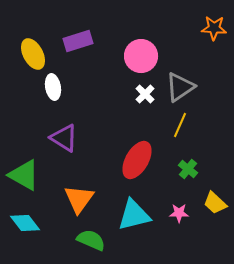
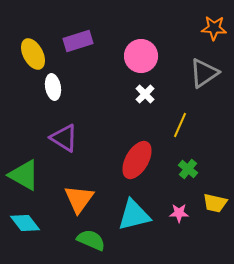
gray triangle: moved 24 px right, 14 px up
yellow trapezoid: rotated 30 degrees counterclockwise
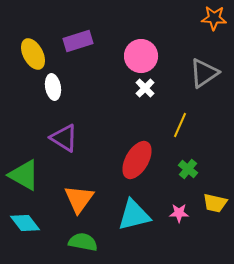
orange star: moved 10 px up
white cross: moved 6 px up
green semicircle: moved 8 px left, 2 px down; rotated 12 degrees counterclockwise
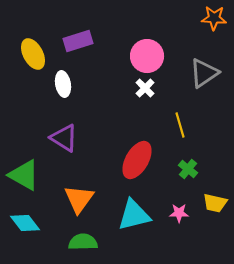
pink circle: moved 6 px right
white ellipse: moved 10 px right, 3 px up
yellow line: rotated 40 degrees counterclockwise
green semicircle: rotated 12 degrees counterclockwise
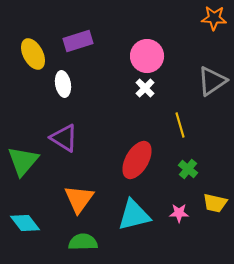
gray triangle: moved 8 px right, 8 px down
green triangle: moved 1 px left, 14 px up; rotated 40 degrees clockwise
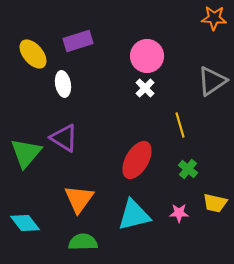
yellow ellipse: rotated 12 degrees counterclockwise
green triangle: moved 3 px right, 8 px up
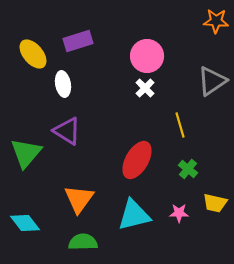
orange star: moved 2 px right, 3 px down
purple triangle: moved 3 px right, 7 px up
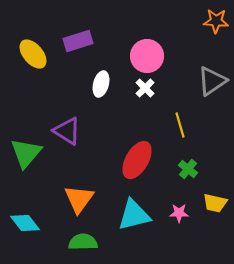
white ellipse: moved 38 px right; rotated 25 degrees clockwise
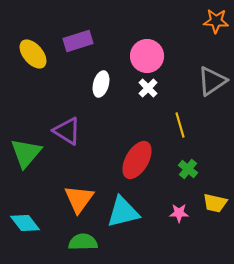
white cross: moved 3 px right
cyan triangle: moved 11 px left, 3 px up
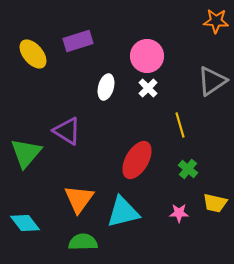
white ellipse: moved 5 px right, 3 px down
